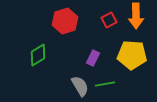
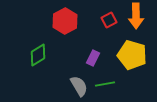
red hexagon: rotated 10 degrees counterclockwise
yellow pentagon: rotated 12 degrees clockwise
gray semicircle: moved 1 px left
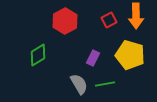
yellow pentagon: moved 2 px left
gray semicircle: moved 2 px up
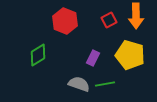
red hexagon: rotated 10 degrees counterclockwise
gray semicircle: rotated 40 degrees counterclockwise
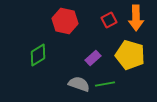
orange arrow: moved 2 px down
red hexagon: rotated 10 degrees counterclockwise
purple rectangle: rotated 21 degrees clockwise
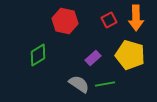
gray semicircle: rotated 15 degrees clockwise
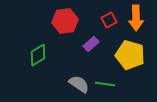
red hexagon: rotated 20 degrees counterclockwise
purple rectangle: moved 2 px left, 14 px up
green line: rotated 18 degrees clockwise
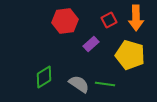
green diamond: moved 6 px right, 22 px down
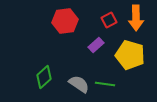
purple rectangle: moved 5 px right, 1 px down
green diamond: rotated 10 degrees counterclockwise
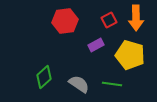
purple rectangle: rotated 14 degrees clockwise
green line: moved 7 px right
